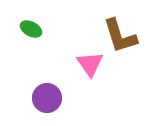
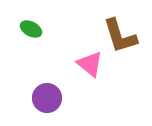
pink triangle: rotated 16 degrees counterclockwise
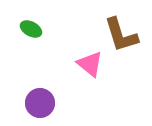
brown L-shape: moved 1 px right, 1 px up
purple circle: moved 7 px left, 5 px down
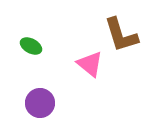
green ellipse: moved 17 px down
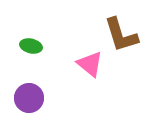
green ellipse: rotated 15 degrees counterclockwise
purple circle: moved 11 px left, 5 px up
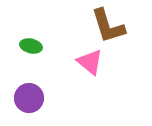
brown L-shape: moved 13 px left, 9 px up
pink triangle: moved 2 px up
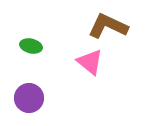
brown L-shape: rotated 132 degrees clockwise
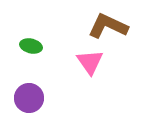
pink triangle: rotated 16 degrees clockwise
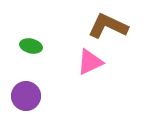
pink triangle: rotated 40 degrees clockwise
purple circle: moved 3 px left, 2 px up
